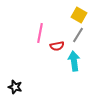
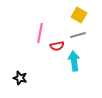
gray line: rotated 42 degrees clockwise
black star: moved 5 px right, 9 px up
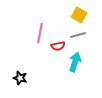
red semicircle: moved 1 px right
cyan arrow: moved 1 px right, 1 px down; rotated 24 degrees clockwise
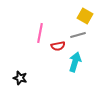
yellow square: moved 6 px right, 1 px down
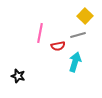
yellow square: rotated 14 degrees clockwise
black star: moved 2 px left, 2 px up
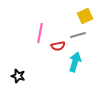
yellow square: rotated 21 degrees clockwise
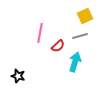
gray line: moved 2 px right, 1 px down
red semicircle: rotated 32 degrees counterclockwise
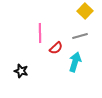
yellow square: moved 5 px up; rotated 21 degrees counterclockwise
pink line: rotated 12 degrees counterclockwise
red semicircle: moved 2 px left, 2 px down
black star: moved 3 px right, 5 px up
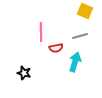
yellow square: rotated 21 degrees counterclockwise
pink line: moved 1 px right, 1 px up
red semicircle: rotated 32 degrees clockwise
black star: moved 3 px right, 2 px down
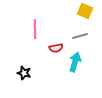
pink line: moved 6 px left, 3 px up
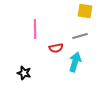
yellow square: rotated 14 degrees counterclockwise
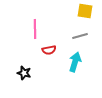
red semicircle: moved 7 px left, 2 px down
